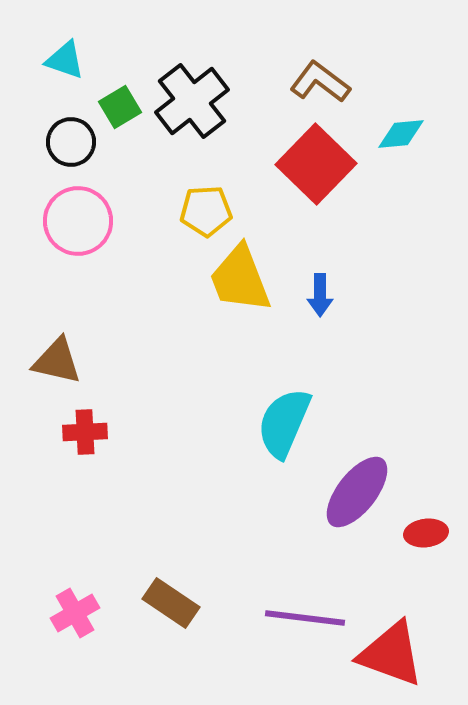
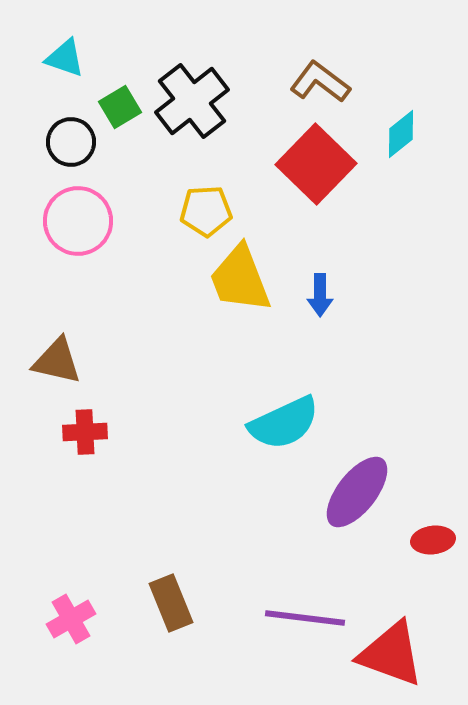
cyan triangle: moved 2 px up
cyan diamond: rotated 33 degrees counterclockwise
cyan semicircle: rotated 138 degrees counterclockwise
red ellipse: moved 7 px right, 7 px down
brown rectangle: rotated 34 degrees clockwise
pink cross: moved 4 px left, 6 px down
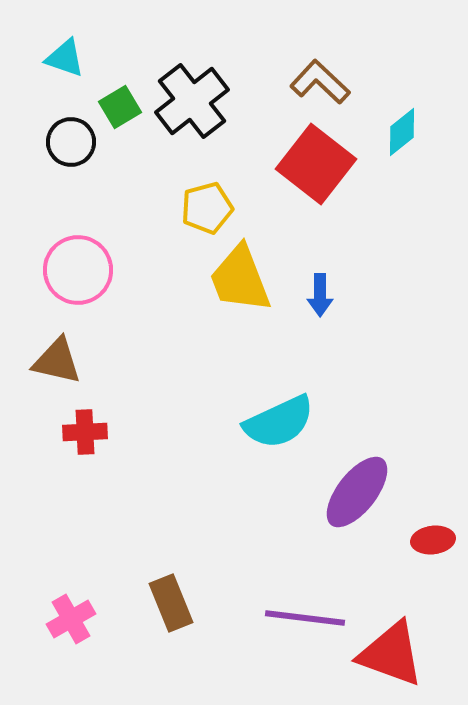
brown L-shape: rotated 6 degrees clockwise
cyan diamond: moved 1 px right, 2 px up
red square: rotated 6 degrees counterclockwise
yellow pentagon: moved 1 px right, 3 px up; rotated 12 degrees counterclockwise
pink circle: moved 49 px down
cyan semicircle: moved 5 px left, 1 px up
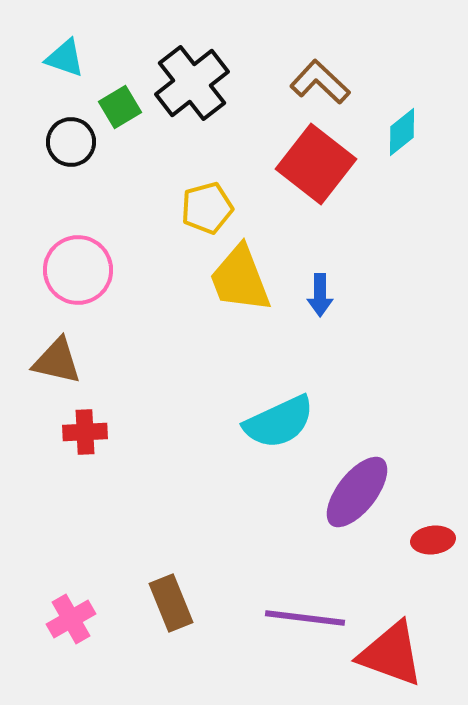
black cross: moved 18 px up
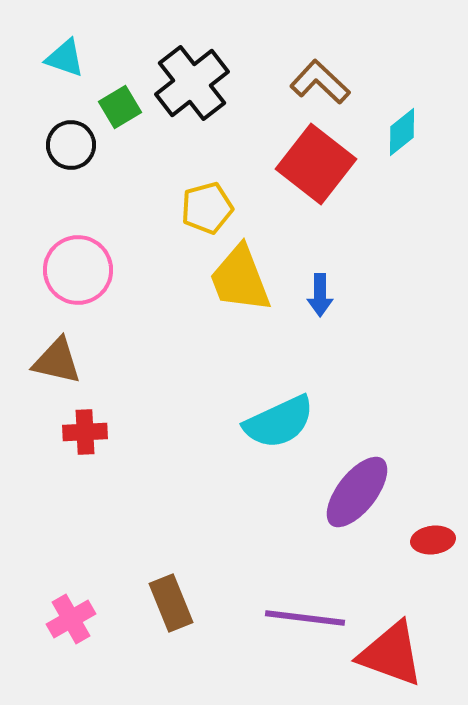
black circle: moved 3 px down
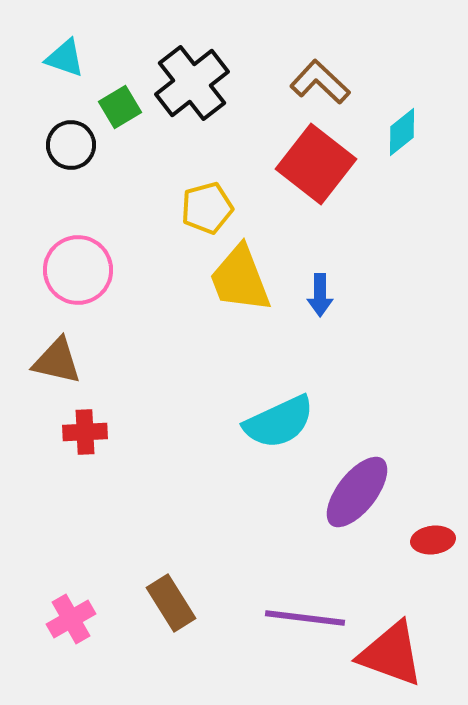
brown rectangle: rotated 10 degrees counterclockwise
